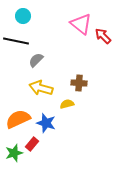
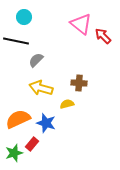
cyan circle: moved 1 px right, 1 px down
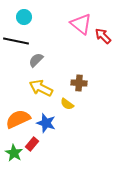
yellow arrow: rotated 10 degrees clockwise
yellow semicircle: rotated 128 degrees counterclockwise
green star: rotated 24 degrees counterclockwise
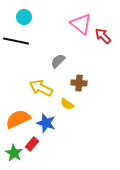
gray semicircle: moved 22 px right, 1 px down
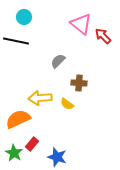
yellow arrow: moved 1 px left, 10 px down; rotated 30 degrees counterclockwise
blue star: moved 11 px right, 34 px down
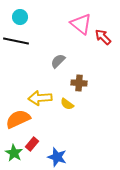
cyan circle: moved 4 px left
red arrow: moved 1 px down
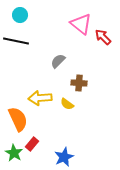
cyan circle: moved 2 px up
orange semicircle: rotated 90 degrees clockwise
blue star: moved 7 px right; rotated 30 degrees clockwise
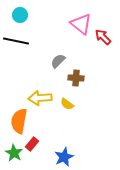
brown cross: moved 3 px left, 5 px up
orange semicircle: moved 1 px right, 2 px down; rotated 145 degrees counterclockwise
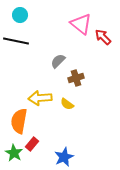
brown cross: rotated 21 degrees counterclockwise
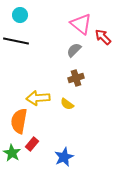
gray semicircle: moved 16 px right, 11 px up
yellow arrow: moved 2 px left
green star: moved 2 px left
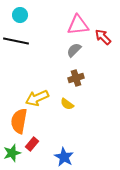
pink triangle: moved 3 px left, 1 px down; rotated 45 degrees counterclockwise
yellow arrow: moved 1 px left; rotated 20 degrees counterclockwise
green star: rotated 24 degrees clockwise
blue star: rotated 18 degrees counterclockwise
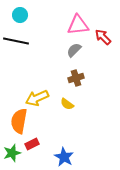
red rectangle: rotated 24 degrees clockwise
